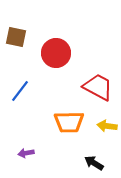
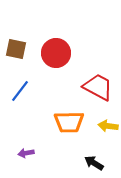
brown square: moved 12 px down
yellow arrow: moved 1 px right
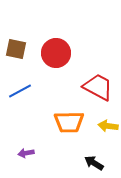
blue line: rotated 25 degrees clockwise
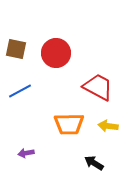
orange trapezoid: moved 2 px down
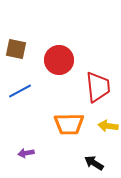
red circle: moved 3 px right, 7 px down
red trapezoid: rotated 56 degrees clockwise
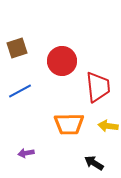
brown square: moved 1 px right, 1 px up; rotated 30 degrees counterclockwise
red circle: moved 3 px right, 1 px down
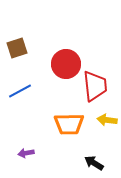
red circle: moved 4 px right, 3 px down
red trapezoid: moved 3 px left, 1 px up
yellow arrow: moved 1 px left, 6 px up
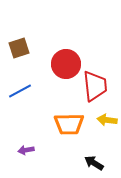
brown square: moved 2 px right
purple arrow: moved 3 px up
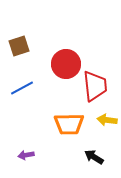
brown square: moved 2 px up
blue line: moved 2 px right, 3 px up
purple arrow: moved 5 px down
black arrow: moved 6 px up
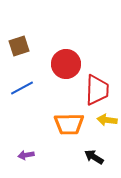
red trapezoid: moved 2 px right, 4 px down; rotated 8 degrees clockwise
